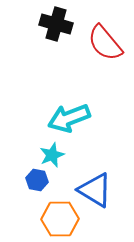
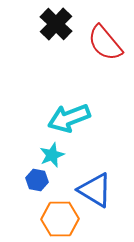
black cross: rotated 28 degrees clockwise
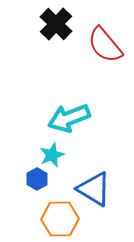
red semicircle: moved 2 px down
blue hexagon: moved 1 px up; rotated 20 degrees clockwise
blue triangle: moved 1 px left, 1 px up
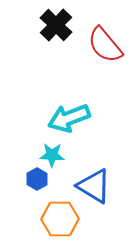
black cross: moved 1 px down
cyan star: rotated 25 degrees clockwise
blue triangle: moved 3 px up
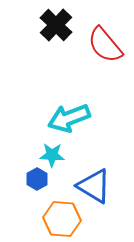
orange hexagon: moved 2 px right; rotated 6 degrees clockwise
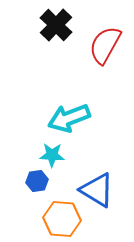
red semicircle: rotated 69 degrees clockwise
blue hexagon: moved 2 px down; rotated 20 degrees clockwise
blue triangle: moved 3 px right, 4 px down
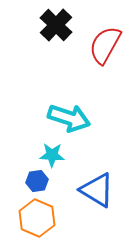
cyan arrow: rotated 141 degrees counterclockwise
orange hexagon: moved 25 px left, 1 px up; rotated 18 degrees clockwise
